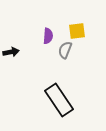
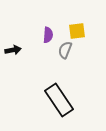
purple semicircle: moved 1 px up
black arrow: moved 2 px right, 2 px up
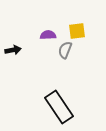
purple semicircle: rotated 98 degrees counterclockwise
black rectangle: moved 7 px down
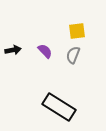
purple semicircle: moved 3 px left, 16 px down; rotated 49 degrees clockwise
gray semicircle: moved 8 px right, 5 px down
black rectangle: rotated 24 degrees counterclockwise
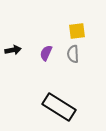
purple semicircle: moved 1 px right, 2 px down; rotated 112 degrees counterclockwise
gray semicircle: moved 1 px up; rotated 24 degrees counterclockwise
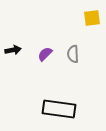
yellow square: moved 15 px right, 13 px up
purple semicircle: moved 1 px left, 1 px down; rotated 21 degrees clockwise
black rectangle: moved 2 px down; rotated 24 degrees counterclockwise
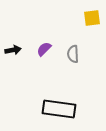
purple semicircle: moved 1 px left, 5 px up
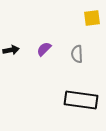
black arrow: moved 2 px left
gray semicircle: moved 4 px right
black rectangle: moved 22 px right, 9 px up
